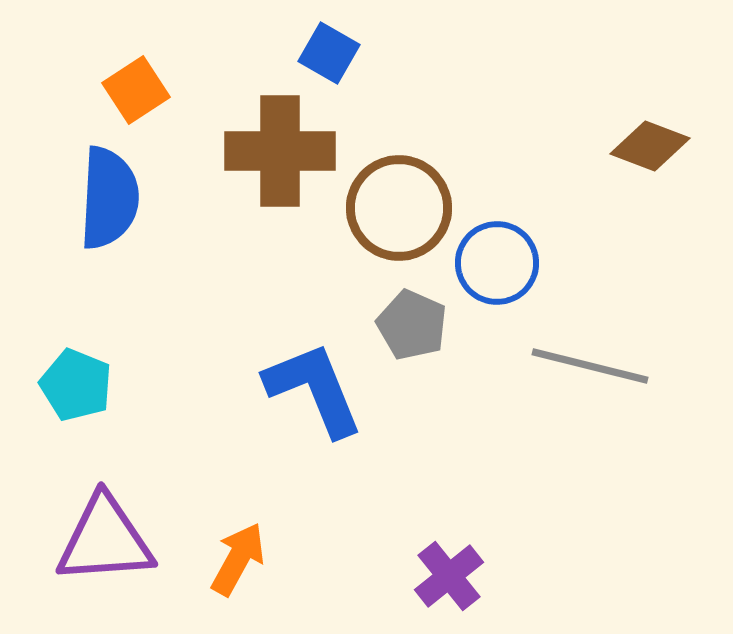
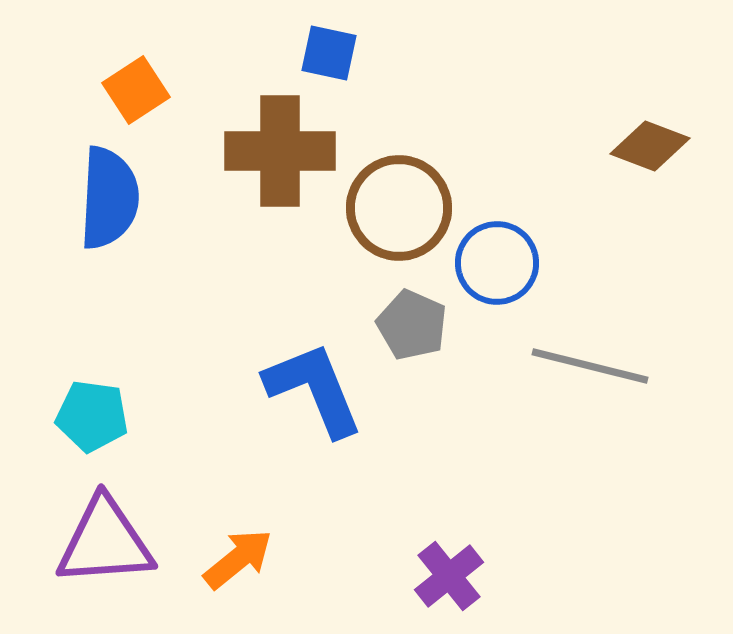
blue square: rotated 18 degrees counterclockwise
cyan pentagon: moved 16 px right, 31 px down; rotated 14 degrees counterclockwise
purple triangle: moved 2 px down
orange arrow: rotated 22 degrees clockwise
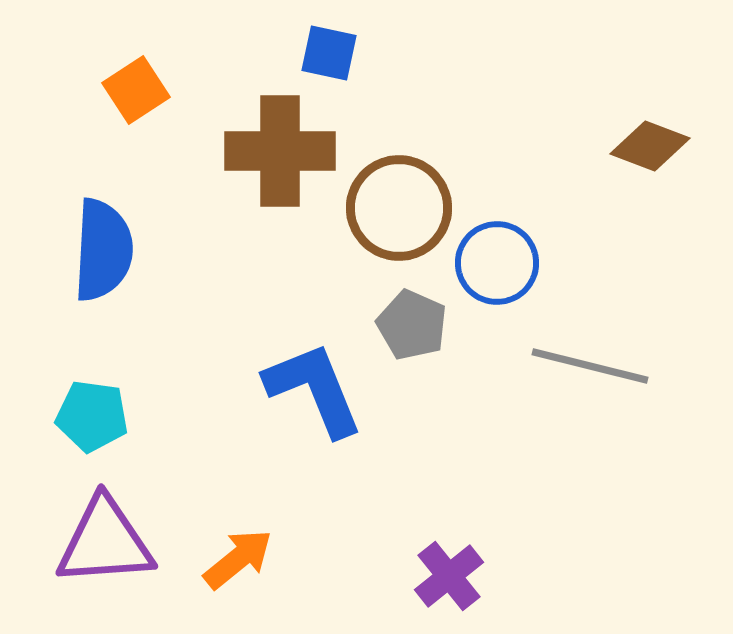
blue semicircle: moved 6 px left, 52 px down
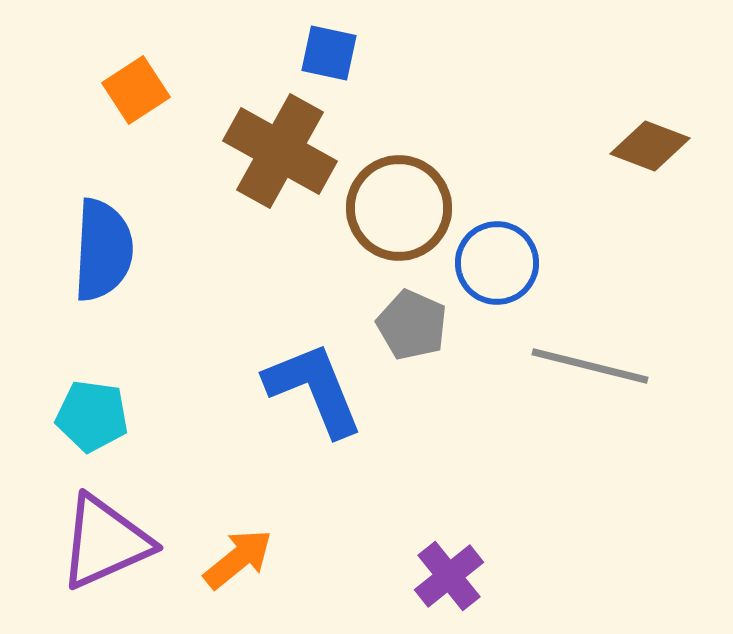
brown cross: rotated 29 degrees clockwise
purple triangle: rotated 20 degrees counterclockwise
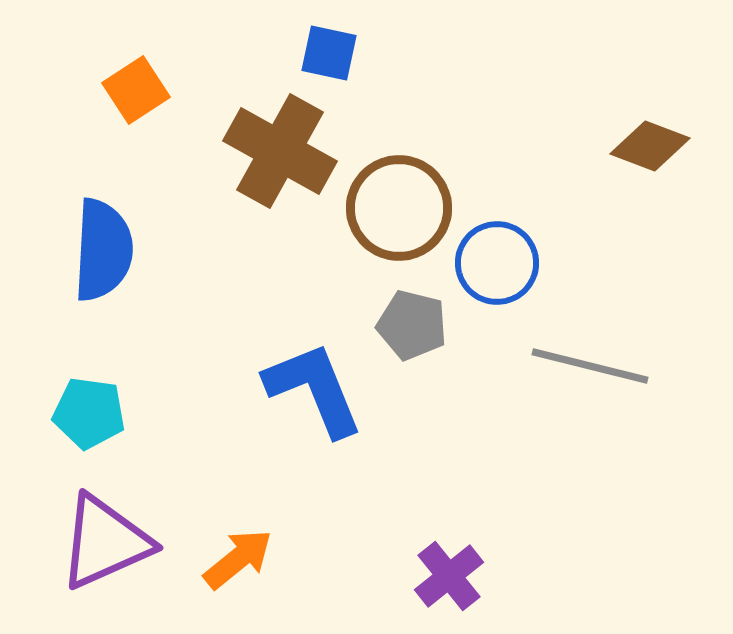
gray pentagon: rotated 10 degrees counterclockwise
cyan pentagon: moved 3 px left, 3 px up
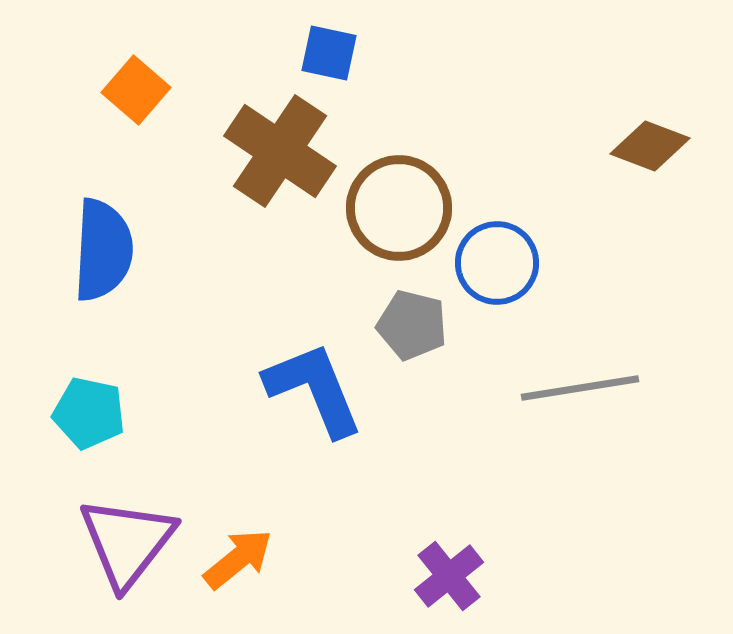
orange square: rotated 16 degrees counterclockwise
brown cross: rotated 5 degrees clockwise
gray line: moved 10 px left, 22 px down; rotated 23 degrees counterclockwise
cyan pentagon: rotated 4 degrees clockwise
purple triangle: moved 22 px right; rotated 28 degrees counterclockwise
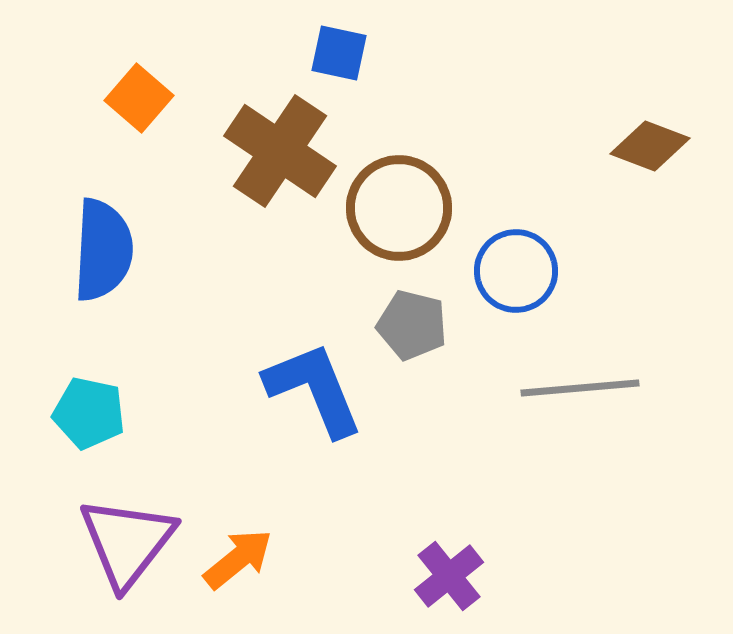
blue square: moved 10 px right
orange square: moved 3 px right, 8 px down
blue circle: moved 19 px right, 8 px down
gray line: rotated 4 degrees clockwise
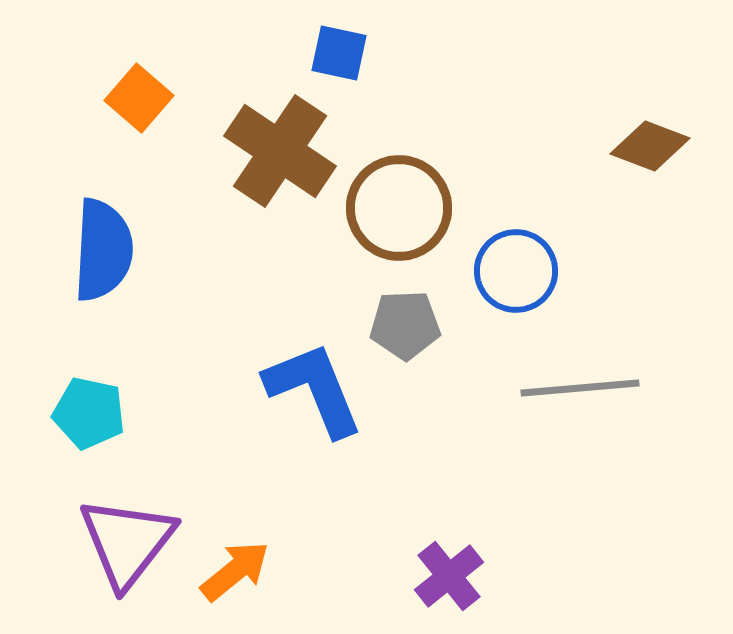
gray pentagon: moved 7 px left; rotated 16 degrees counterclockwise
orange arrow: moved 3 px left, 12 px down
